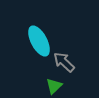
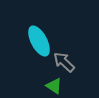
green triangle: rotated 42 degrees counterclockwise
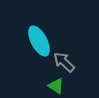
green triangle: moved 2 px right
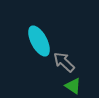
green triangle: moved 17 px right
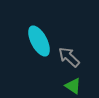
gray arrow: moved 5 px right, 5 px up
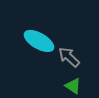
cyan ellipse: rotated 32 degrees counterclockwise
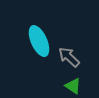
cyan ellipse: rotated 36 degrees clockwise
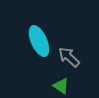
green triangle: moved 12 px left
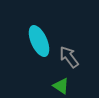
gray arrow: rotated 10 degrees clockwise
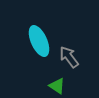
green triangle: moved 4 px left
